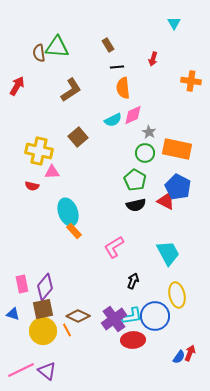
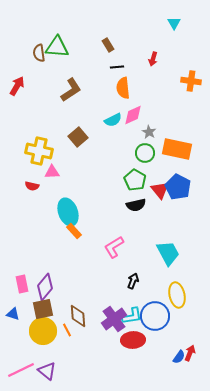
red triangle at (166, 201): moved 6 px left, 11 px up; rotated 24 degrees clockwise
brown diamond at (78, 316): rotated 60 degrees clockwise
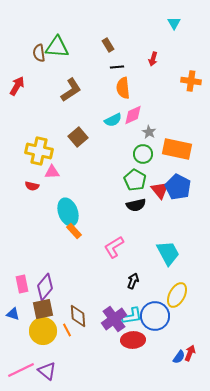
green circle at (145, 153): moved 2 px left, 1 px down
yellow ellipse at (177, 295): rotated 40 degrees clockwise
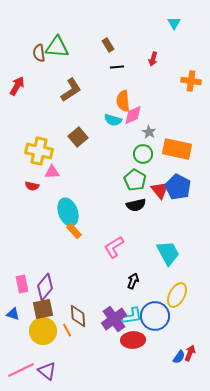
orange semicircle at (123, 88): moved 13 px down
cyan semicircle at (113, 120): rotated 42 degrees clockwise
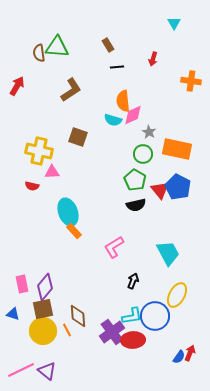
brown square at (78, 137): rotated 30 degrees counterclockwise
purple cross at (114, 319): moved 2 px left, 13 px down
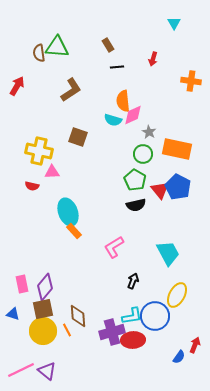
purple cross at (112, 332): rotated 20 degrees clockwise
red arrow at (190, 353): moved 5 px right, 8 px up
